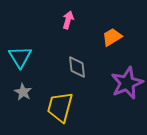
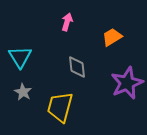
pink arrow: moved 1 px left, 2 px down
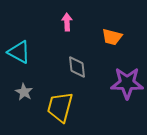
pink arrow: rotated 18 degrees counterclockwise
orange trapezoid: rotated 135 degrees counterclockwise
cyan triangle: moved 1 px left, 5 px up; rotated 30 degrees counterclockwise
purple star: rotated 24 degrees clockwise
gray star: moved 1 px right
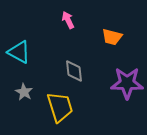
pink arrow: moved 1 px right, 2 px up; rotated 24 degrees counterclockwise
gray diamond: moved 3 px left, 4 px down
yellow trapezoid: rotated 148 degrees clockwise
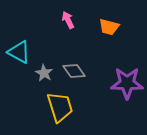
orange trapezoid: moved 3 px left, 10 px up
gray diamond: rotated 30 degrees counterclockwise
gray star: moved 20 px right, 19 px up
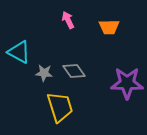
orange trapezoid: rotated 15 degrees counterclockwise
gray star: rotated 24 degrees counterclockwise
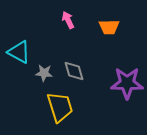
gray diamond: rotated 20 degrees clockwise
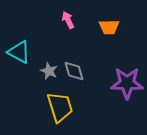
gray star: moved 5 px right, 2 px up; rotated 18 degrees clockwise
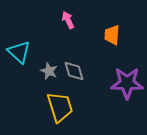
orange trapezoid: moved 3 px right, 8 px down; rotated 95 degrees clockwise
cyan triangle: rotated 15 degrees clockwise
